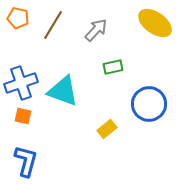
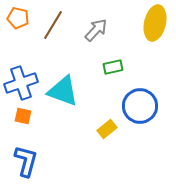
yellow ellipse: rotated 68 degrees clockwise
blue circle: moved 9 px left, 2 px down
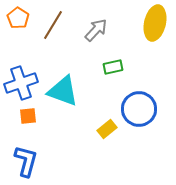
orange pentagon: rotated 20 degrees clockwise
blue circle: moved 1 px left, 3 px down
orange square: moved 5 px right; rotated 18 degrees counterclockwise
